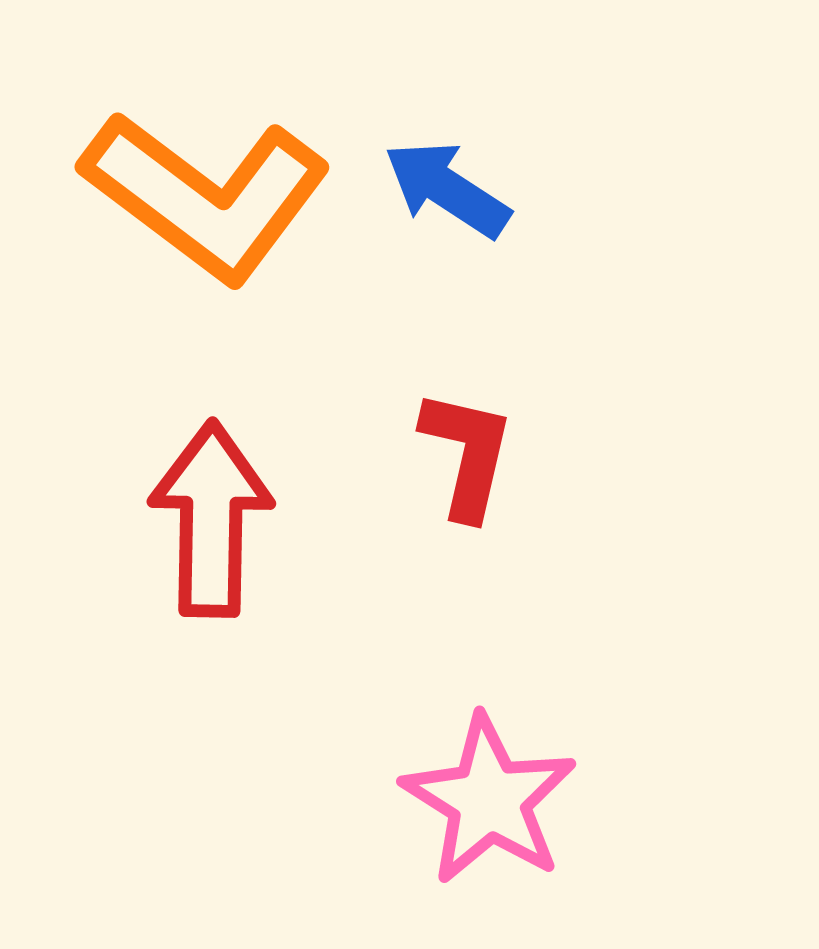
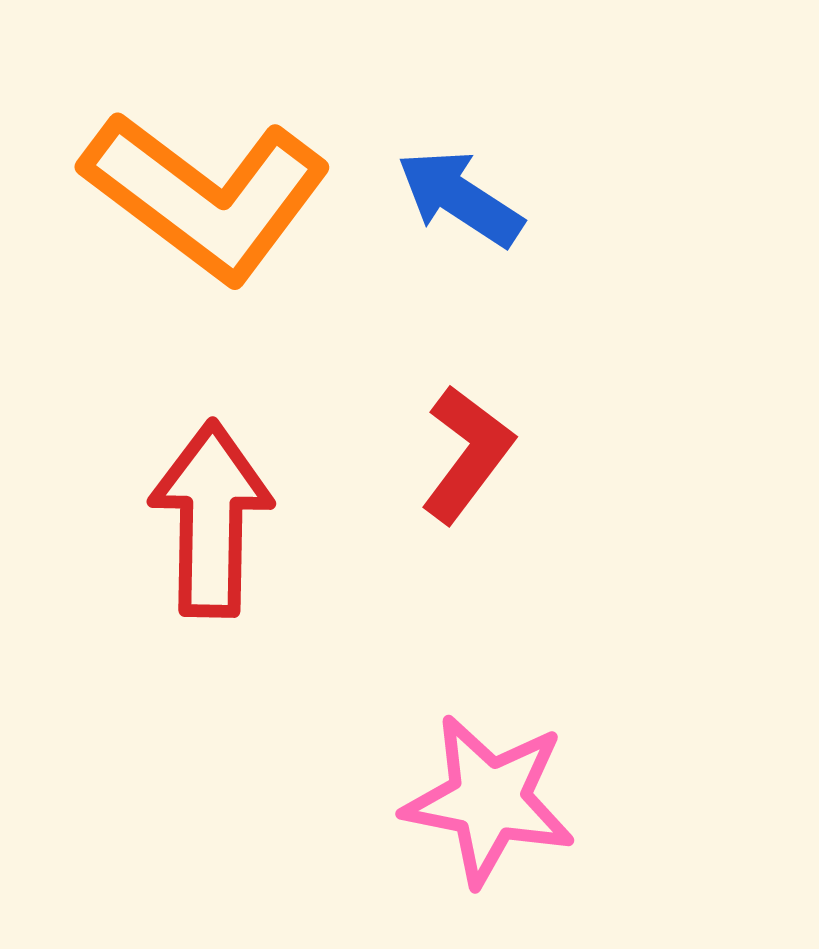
blue arrow: moved 13 px right, 9 px down
red L-shape: rotated 24 degrees clockwise
pink star: rotated 21 degrees counterclockwise
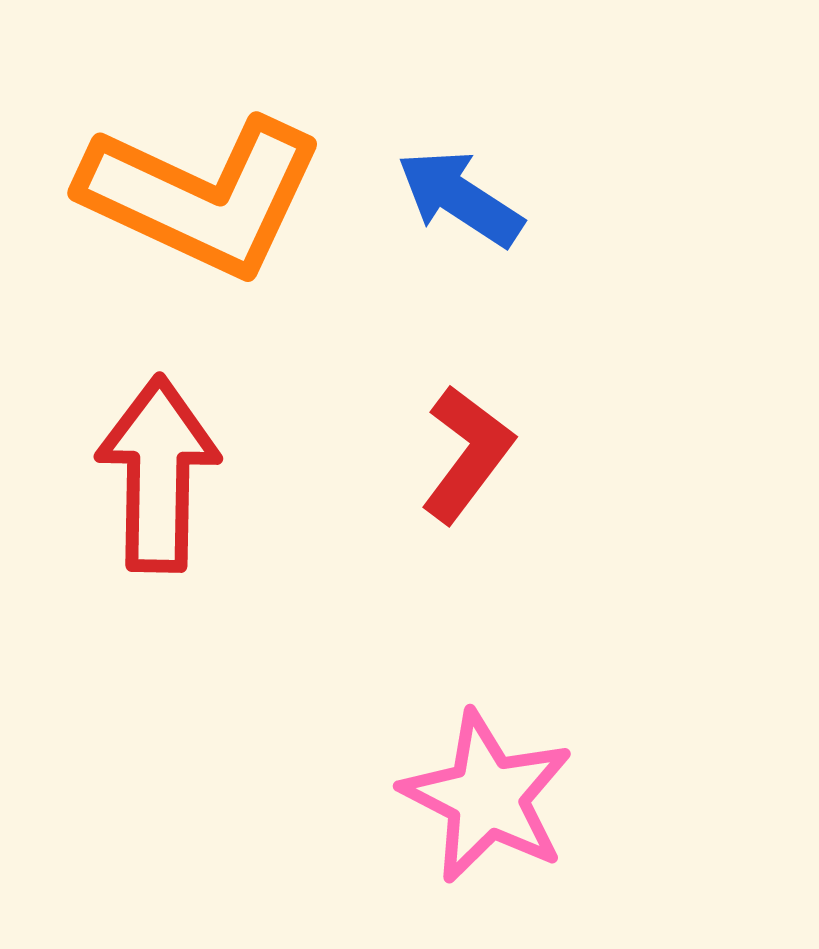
orange L-shape: moved 4 px left; rotated 12 degrees counterclockwise
red arrow: moved 53 px left, 45 px up
pink star: moved 2 px left, 3 px up; rotated 16 degrees clockwise
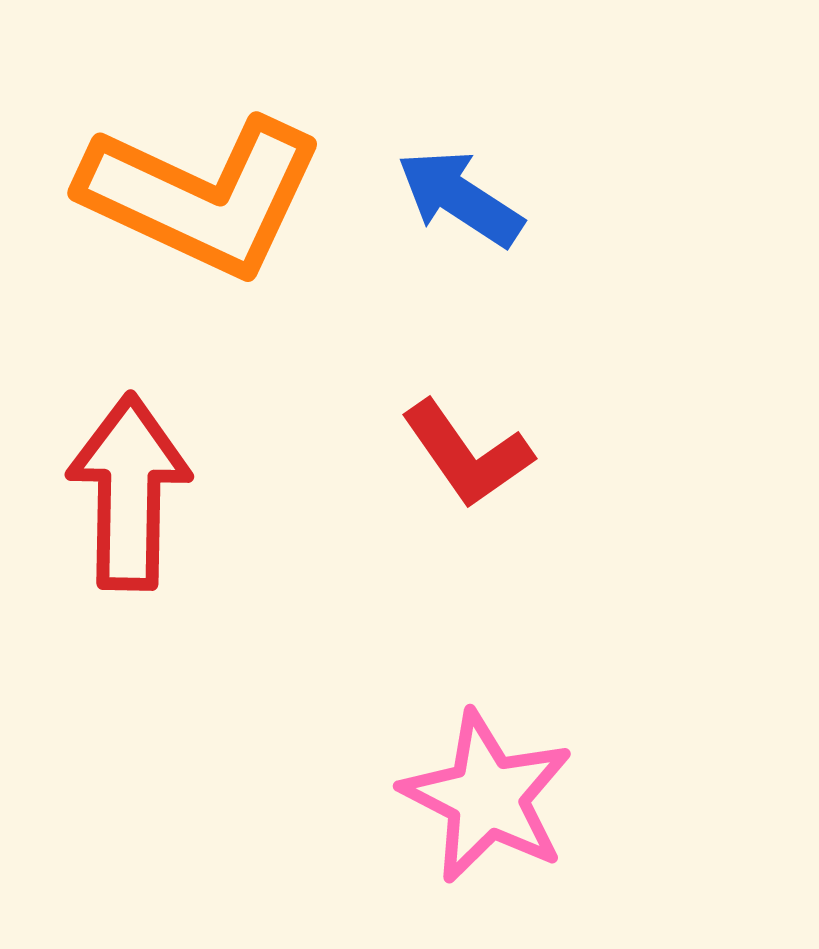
red L-shape: rotated 108 degrees clockwise
red arrow: moved 29 px left, 18 px down
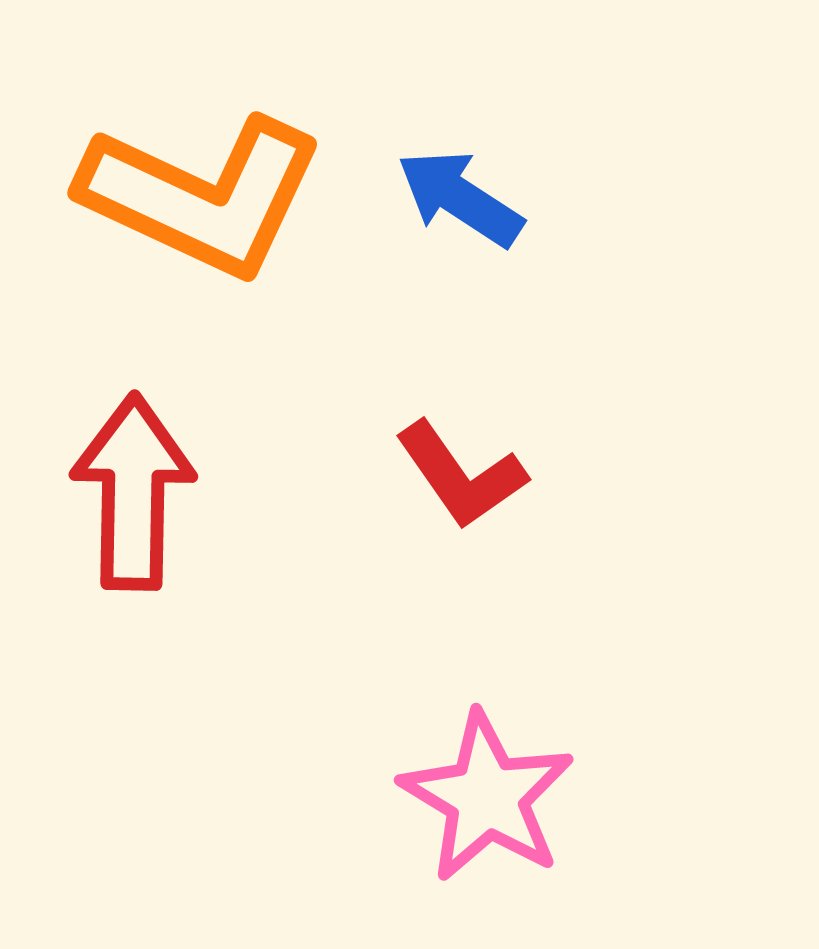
red L-shape: moved 6 px left, 21 px down
red arrow: moved 4 px right
pink star: rotated 4 degrees clockwise
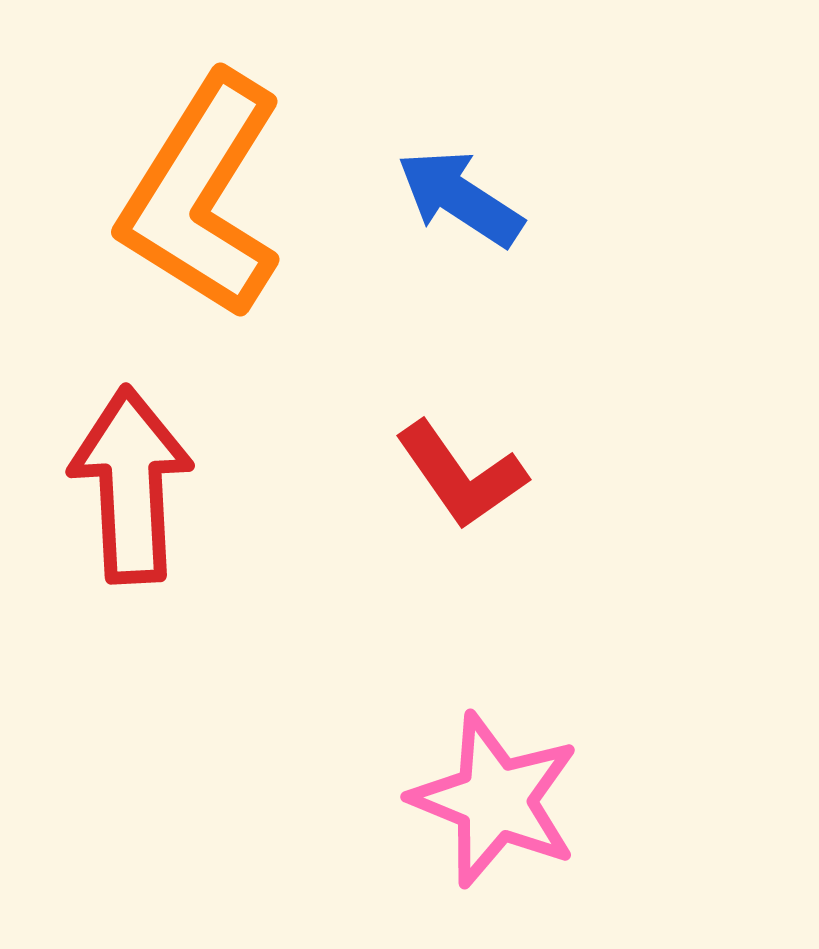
orange L-shape: rotated 97 degrees clockwise
red arrow: moved 2 px left, 7 px up; rotated 4 degrees counterclockwise
pink star: moved 8 px right, 3 px down; rotated 9 degrees counterclockwise
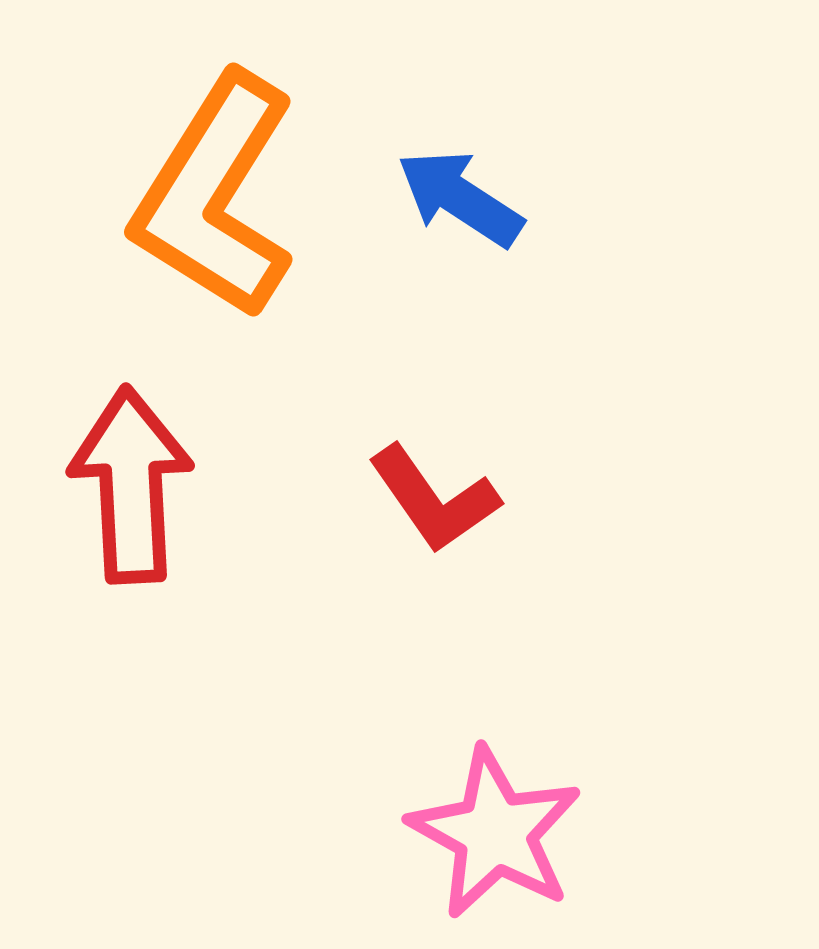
orange L-shape: moved 13 px right
red L-shape: moved 27 px left, 24 px down
pink star: moved 33 px down; rotated 7 degrees clockwise
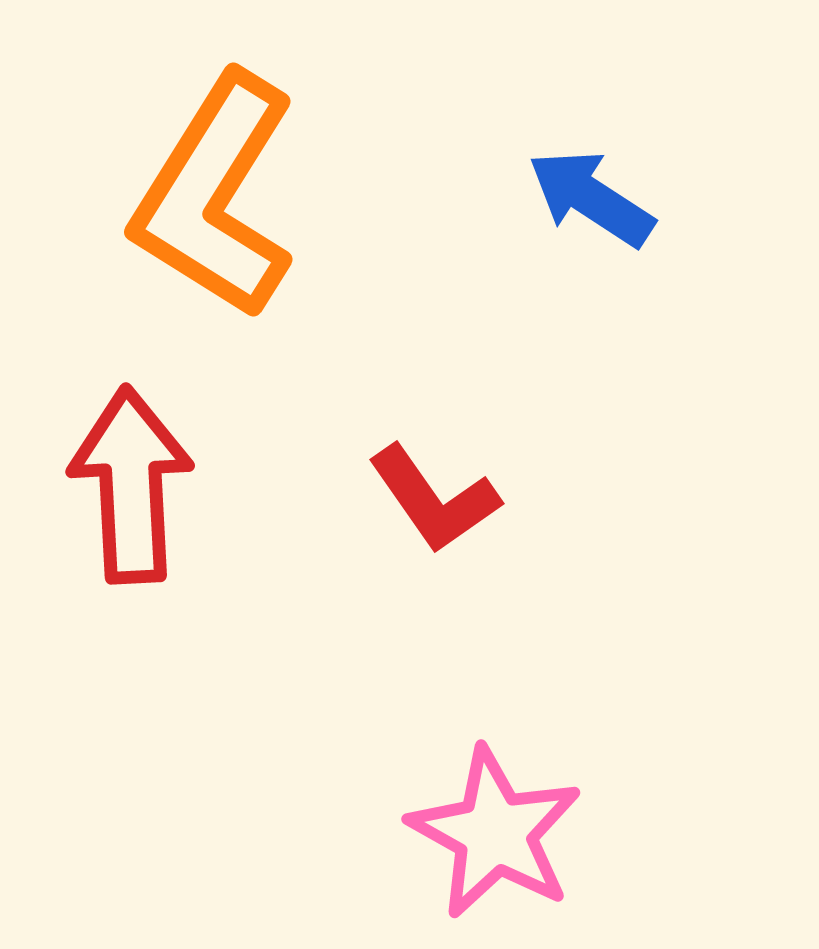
blue arrow: moved 131 px right
